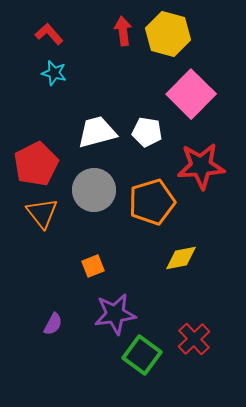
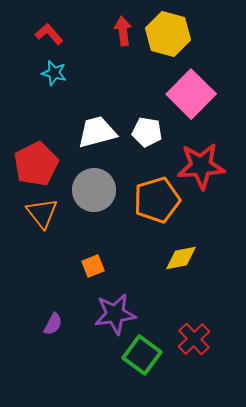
orange pentagon: moved 5 px right, 2 px up
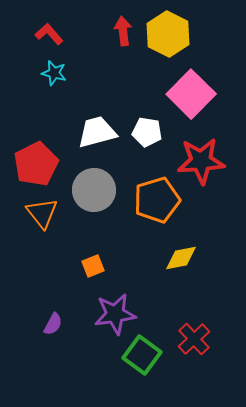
yellow hexagon: rotated 12 degrees clockwise
red star: moved 5 px up
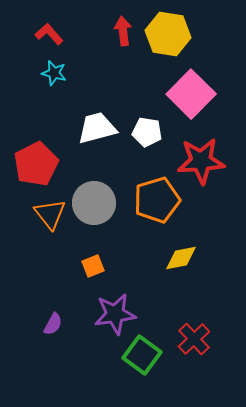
yellow hexagon: rotated 18 degrees counterclockwise
white trapezoid: moved 4 px up
gray circle: moved 13 px down
orange triangle: moved 8 px right, 1 px down
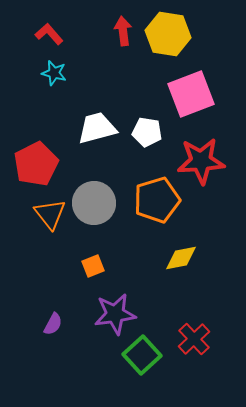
pink square: rotated 24 degrees clockwise
green square: rotated 12 degrees clockwise
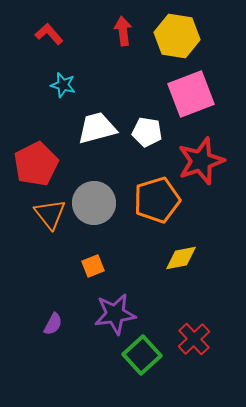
yellow hexagon: moved 9 px right, 2 px down
cyan star: moved 9 px right, 12 px down
red star: rotated 15 degrees counterclockwise
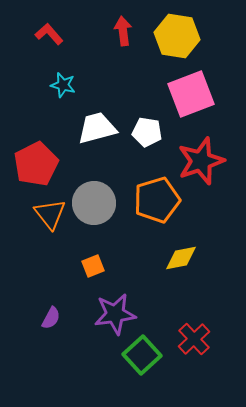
purple semicircle: moved 2 px left, 6 px up
